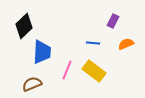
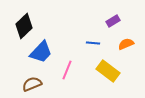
purple rectangle: rotated 32 degrees clockwise
blue trapezoid: moved 1 px left; rotated 40 degrees clockwise
yellow rectangle: moved 14 px right
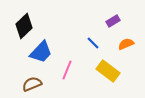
blue line: rotated 40 degrees clockwise
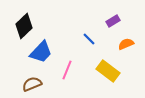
blue line: moved 4 px left, 4 px up
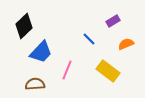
brown semicircle: moved 3 px right; rotated 18 degrees clockwise
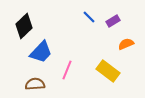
blue line: moved 22 px up
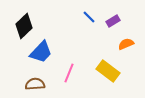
pink line: moved 2 px right, 3 px down
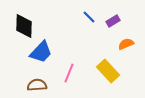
black diamond: rotated 45 degrees counterclockwise
yellow rectangle: rotated 10 degrees clockwise
brown semicircle: moved 2 px right, 1 px down
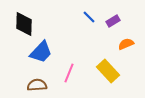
black diamond: moved 2 px up
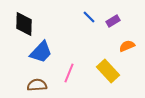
orange semicircle: moved 1 px right, 2 px down
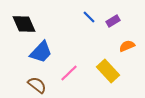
black diamond: rotated 25 degrees counterclockwise
pink line: rotated 24 degrees clockwise
brown semicircle: rotated 42 degrees clockwise
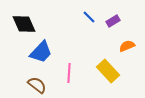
pink line: rotated 42 degrees counterclockwise
